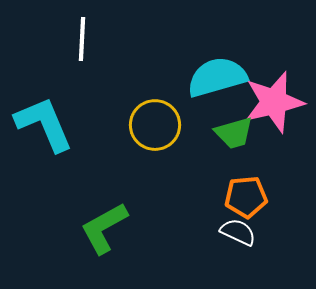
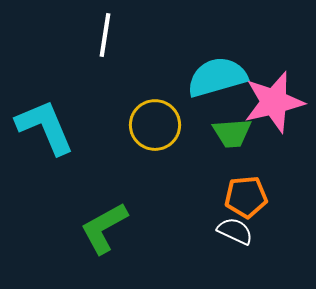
white line: moved 23 px right, 4 px up; rotated 6 degrees clockwise
cyan L-shape: moved 1 px right, 3 px down
green trapezoid: moved 2 px left; rotated 12 degrees clockwise
white semicircle: moved 3 px left, 1 px up
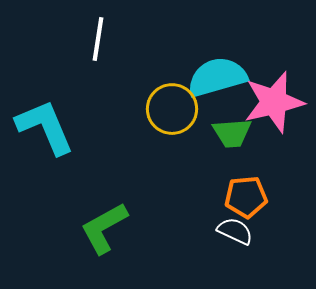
white line: moved 7 px left, 4 px down
yellow circle: moved 17 px right, 16 px up
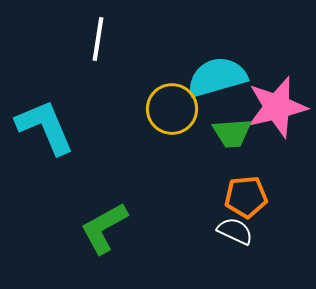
pink star: moved 3 px right, 5 px down
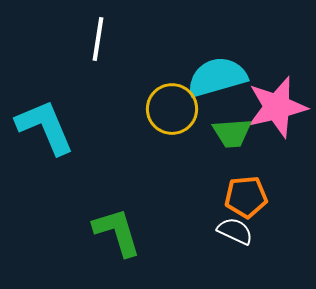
green L-shape: moved 13 px right, 4 px down; rotated 102 degrees clockwise
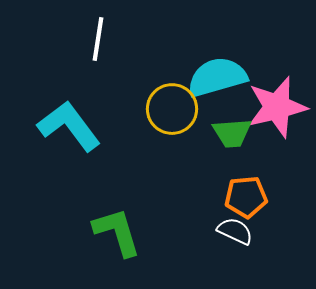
cyan L-shape: moved 24 px right, 1 px up; rotated 14 degrees counterclockwise
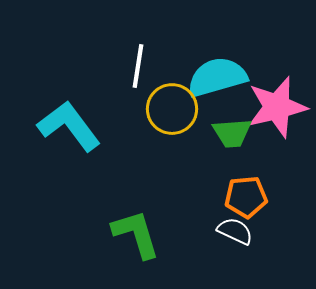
white line: moved 40 px right, 27 px down
green L-shape: moved 19 px right, 2 px down
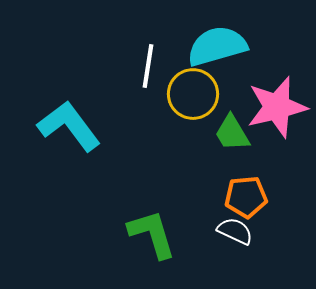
white line: moved 10 px right
cyan semicircle: moved 31 px up
yellow circle: moved 21 px right, 15 px up
green trapezoid: rotated 63 degrees clockwise
green L-shape: moved 16 px right
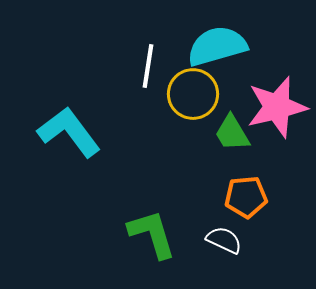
cyan L-shape: moved 6 px down
white semicircle: moved 11 px left, 9 px down
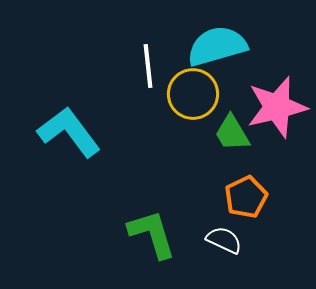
white line: rotated 15 degrees counterclockwise
orange pentagon: rotated 21 degrees counterclockwise
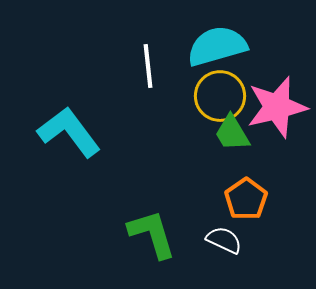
yellow circle: moved 27 px right, 2 px down
orange pentagon: moved 2 px down; rotated 9 degrees counterclockwise
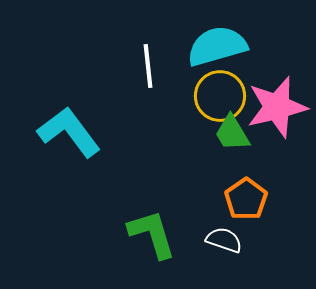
white semicircle: rotated 6 degrees counterclockwise
